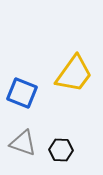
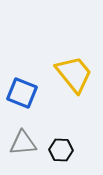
yellow trapezoid: rotated 75 degrees counterclockwise
gray triangle: rotated 24 degrees counterclockwise
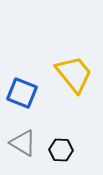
gray triangle: rotated 36 degrees clockwise
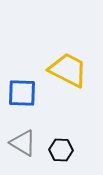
yellow trapezoid: moved 6 px left, 4 px up; rotated 24 degrees counterclockwise
blue square: rotated 20 degrees counterclockwise
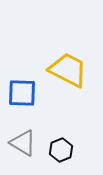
black hexagon: rotated 25 degrees counterclockwise
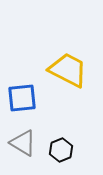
blue square: moved 5 px down; rotated 8 degrees counterclockwise
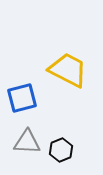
blue square: rotated 8 degrees counterclockwise
gray triangle: moved 4 px right, 1 px up; rotated 28 degrees counterclockwise
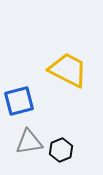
blue square: moved 3 px left, 3 px down
gray triangle: moved 2 px right; rotated 12 degrees counterclockwise
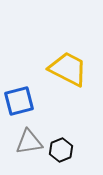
yellow trapezoid: moved 1 px up
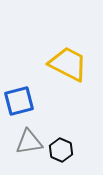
yellow trapezoid: moved 5 px up
black hexagon: rotated 15 degrees counterclockwise
